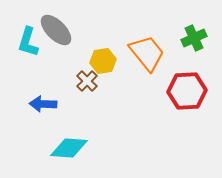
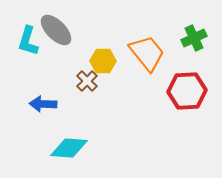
cyan L-shape: moved 1 px up
yellow hexagon: rotated 10 degrees clockwise
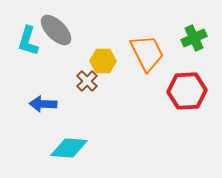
orange trapezoid: rotated 12 degrees clockwise
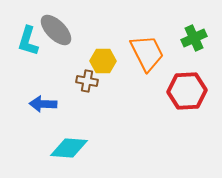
brown cross: rotated 35 degrees counterclockwise
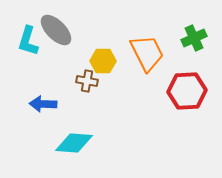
cyan diamond: moved 5 px right, 5 px up
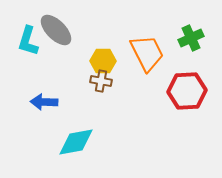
green cross: moved 3 px left
brown cross: moved 14 px right
blue arrow: moved 1 px right, 2 px up
cyan diamond: moved 2 px right, 1 px up; rotated 15 degrees counterclockwise
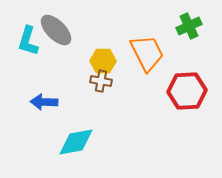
green cross: moved 2 px left, 12 px up
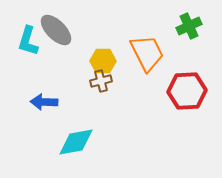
brown cross: rotated 25 degrees counterclockwise
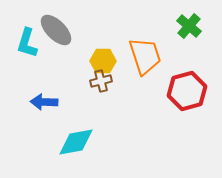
green cross: rotated 25 degrees counterclockwise
cyan L-shape: moved 1 px left, 2 px down
orange trapezoid: moved 2 px left, 3 px down; rotated 9 degrees clockwise
red hexagon: rotated 12 degrees counterclockwise
